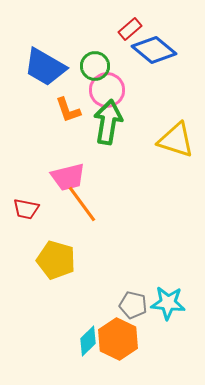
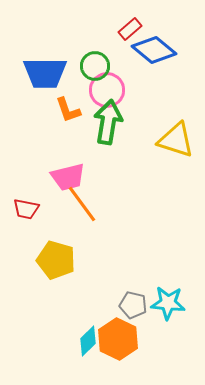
blue trapezoid: moved 6 px down; rotated 30 degrees counterclockwise
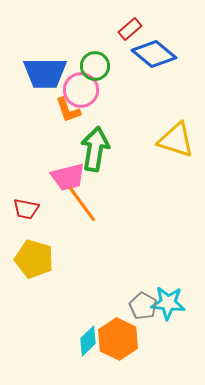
blue diamond: moved 4 px down
pink circle: moved 26 px left
green arrow: moved 13 px left, 27 px down
yellow pentagon: moved 22 px left, 1 px up
gray pentagon: moved 10 px right, 1 px down; rotated 16 degrees clockwise
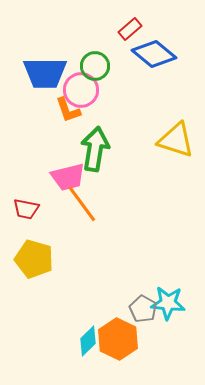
gray pentagon: moved 3 px down
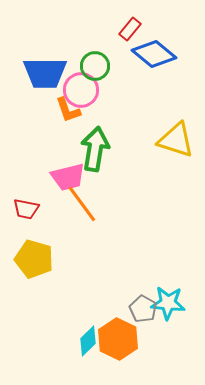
red rectangle: rotated 10 degrees counterclockwise
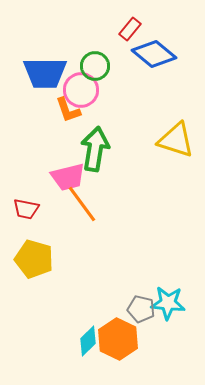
gray pentagon: moved 2 px left; rotated 16 degrees counterclockwise
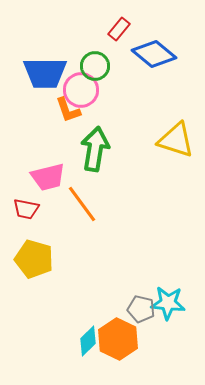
red rectangle: moved 11 px left
pink trapezoid: moved 20 px left
